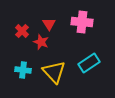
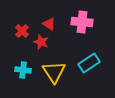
red triangle: rotated 24 degrees counterclockwise
yellow triangle: rotated 10 degrees clockwise
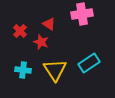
pink cross: moved 8 px up; rotated 15 degrees counterclockwise
red cross: moved 2 px left
yellow triangle: moved 1 px right, 2 px up
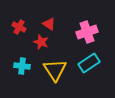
pink cross: moved 5 px right, 18 px down; rotated 10 degrees counterclockwise
red cross: moved 1 px left, 4 px up; rotated 16 degrees counterclockwise
cyan cross: moved 1 px left, 4 px up
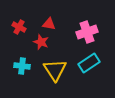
red triangle: rotated 24 degrees counterclockwise
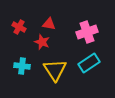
red star: moved 1 px right
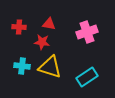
red cross: rotated 24 degrees counterclockwise
red star: rotated 14 degrees counterclockwise
cyan rectangle: moved 2 px left, 14 px down
yellow triangle: moved 5 px left, 3 px up; rotated 40 degrees counterclockwise
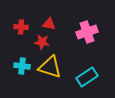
red cross: moved 2 px right
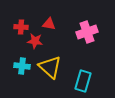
red star: moved 7 px left, 1 px up
yellow triangle: rotated 25 degrees clockwise
cyan rectangle: moved 4 px left, 4 px down; rotated 40 degrees counterclockwise
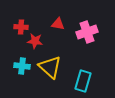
red triangle: moved 9 px right
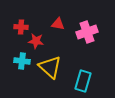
red star: moved 1 px right
cyan cross: moved 5 px up
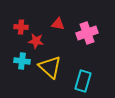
pink cross: moved 1 px down
